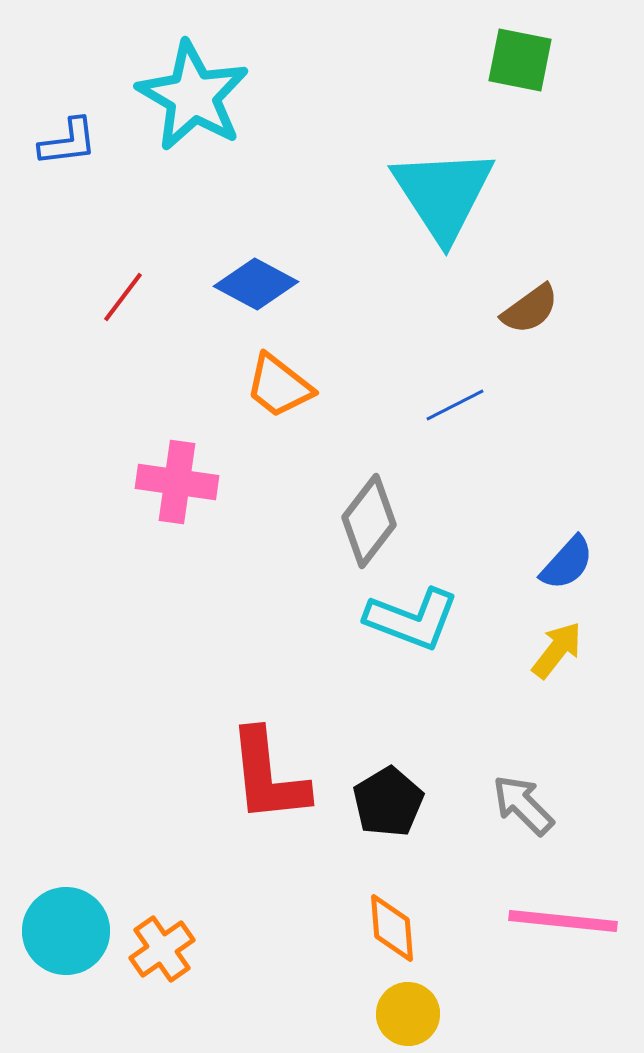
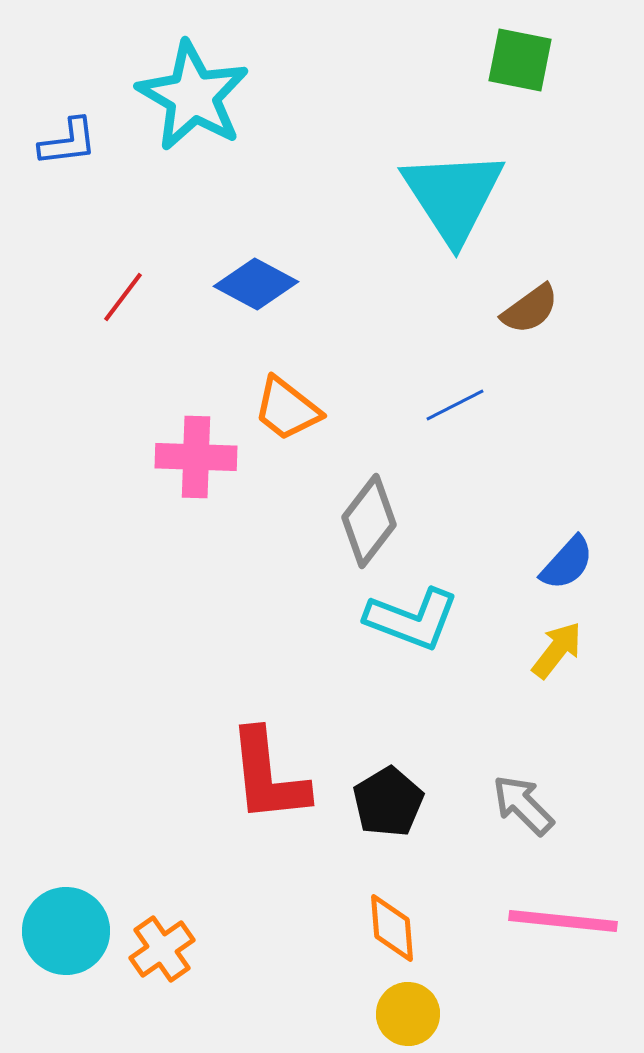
cyan triangle: moved 10 px right, 2 px down
orange trapezoid: moved 8 px right, 23 px down
pink cross: moved 19 px right, 25 px up; rotated 6 degrees counterclockwise
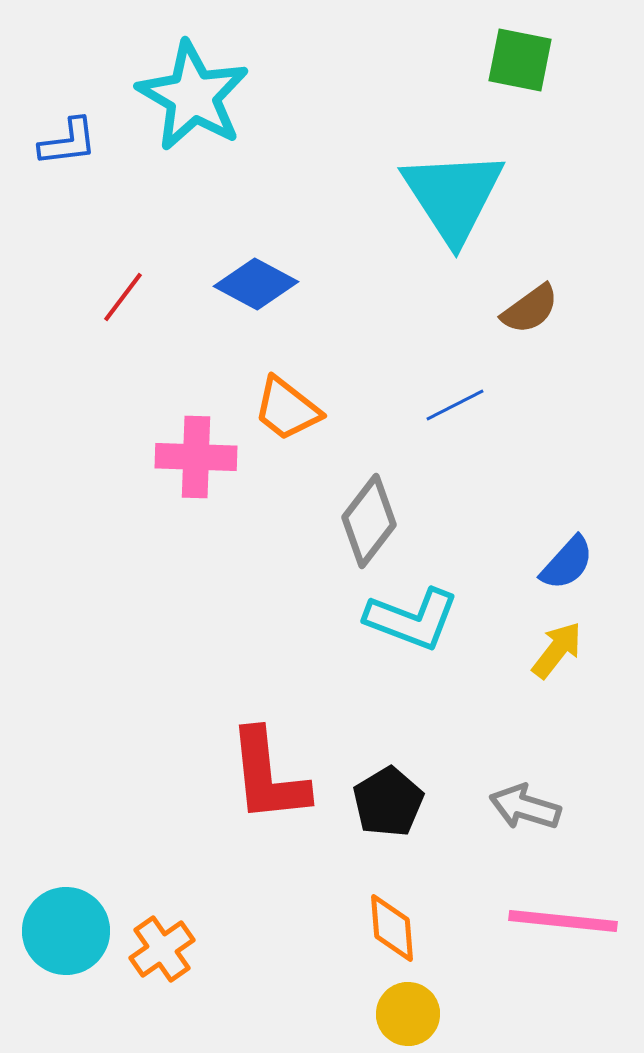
gray arrow: moved 2 px right, 2 px down; rotated 28 degrees counterclockwise
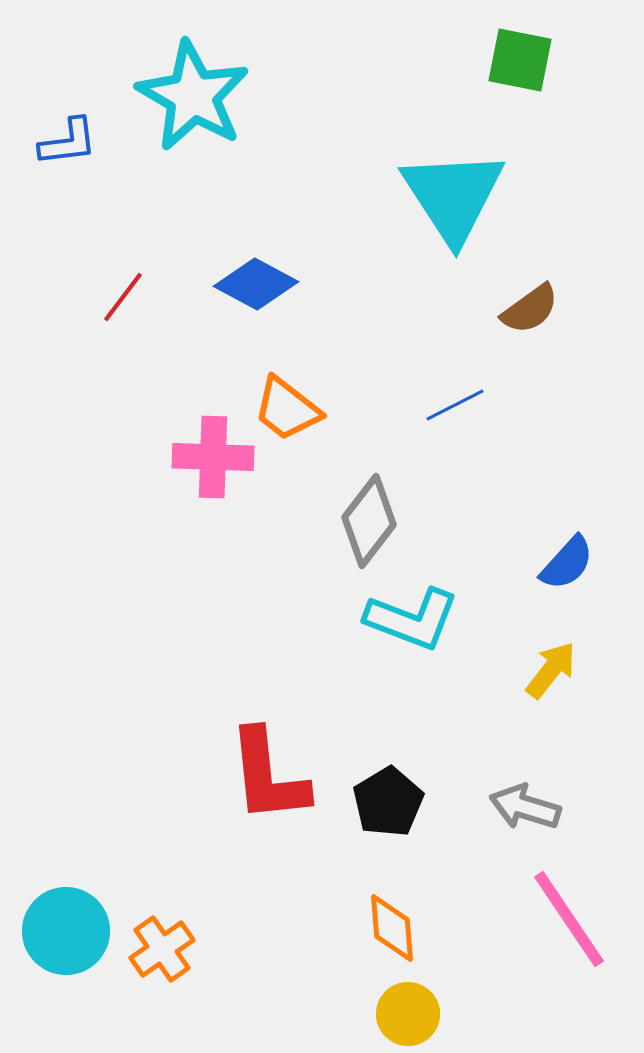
pink cross: moved 17 px right
yellow arrow: moved 6 px left, 20 px down
pink line: moved 6 px right, 2 px up; rotated 50 degrees clockwise
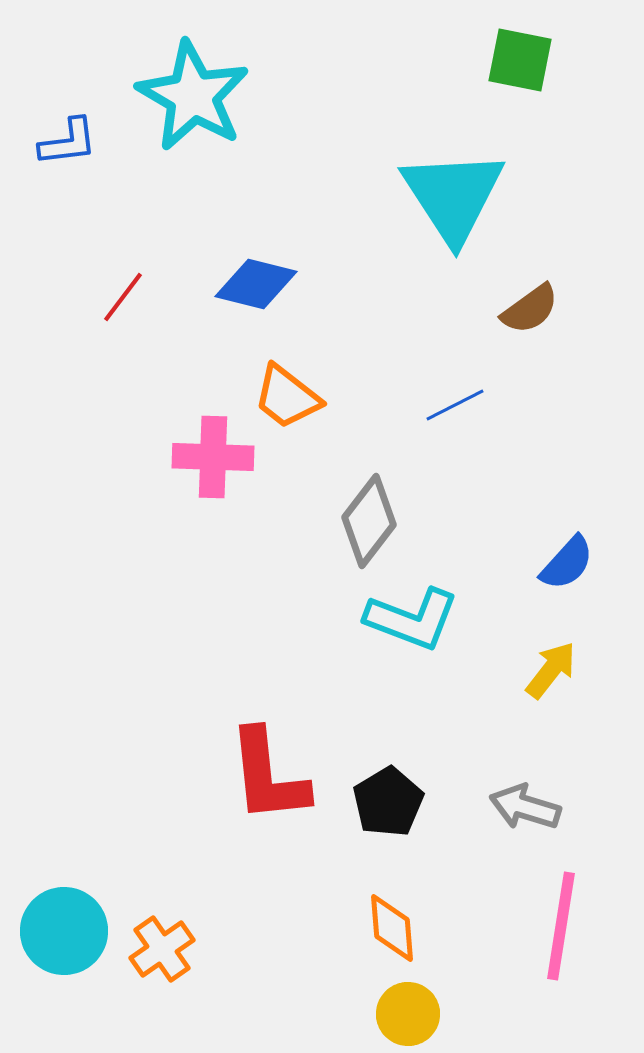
blue diamond: rotated 14 degrees counterclockwise
orange trapezoid: moved 12 px up
pink line: moved 8 px left, 7 px down; rotated 43 degrees clockwise
cyan circle: moved 2 px left
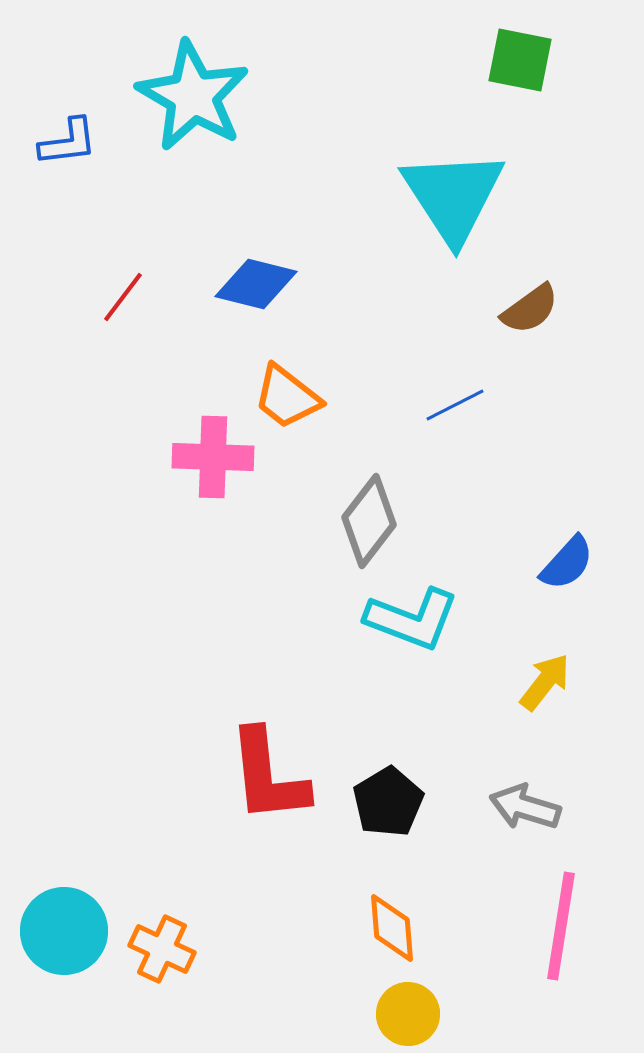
yellow arrow: moved 6 px left, 12 px down
orange cross: rotated 30 degrees counterclockwise
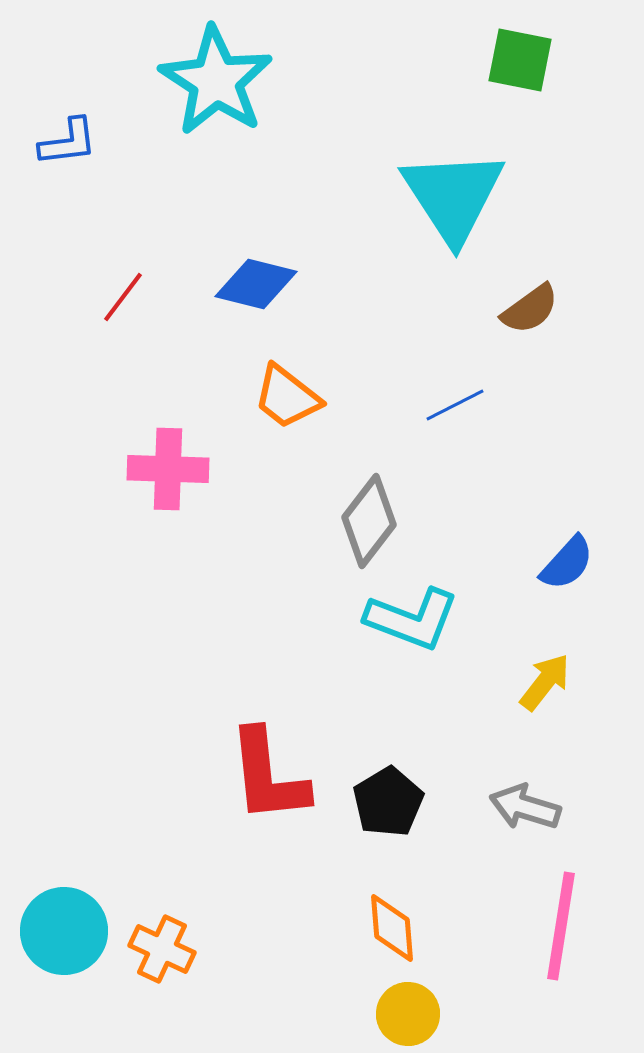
cyan star: moved 23 px right, 15 px up; rotated 3 degrees clockwise
pink cross: moved 45 px left, 12 px down
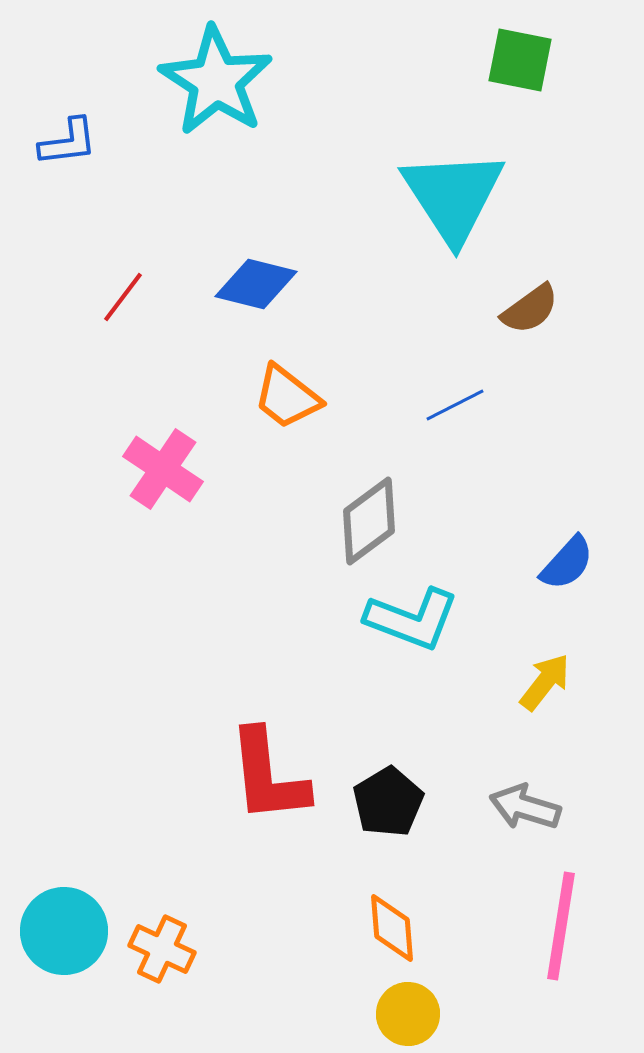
pink cross: moved 5 px left; rotated 32 degrees clockwise
gray diamond: rotated 16 degrees clockwise
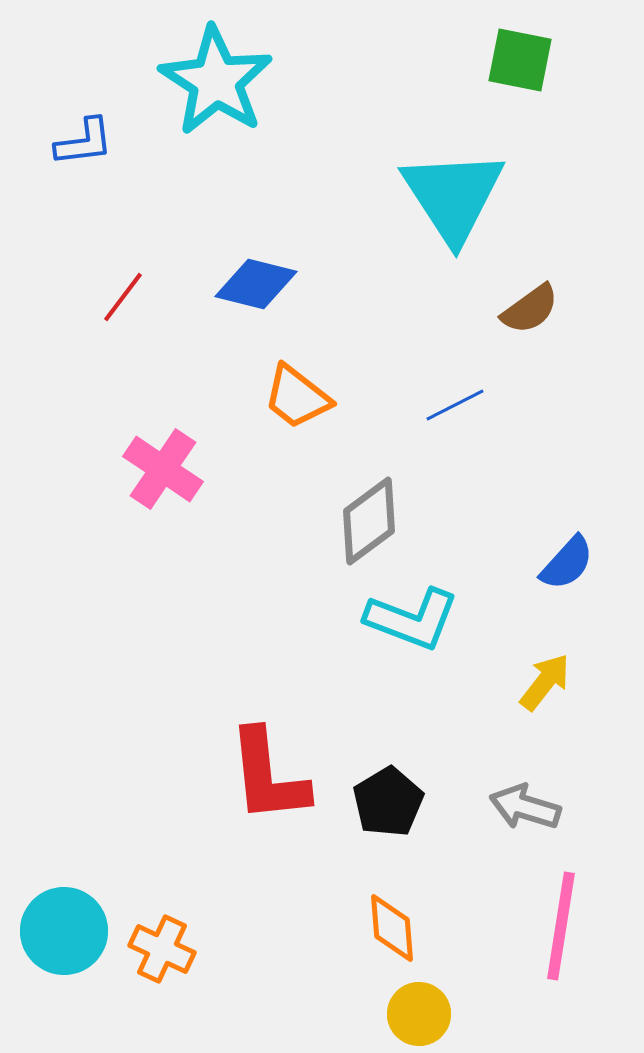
blue L-shape: moved 16 px right
orange trapezoid: moved 10 px right
yellow circle: moved 11 px right
